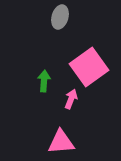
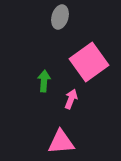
pink square: moved 5 px up
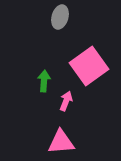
pink square: moved 4 px down
pink arrow: moved 5 px left, 2 px down
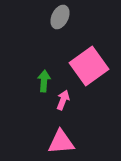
gray ellipse: rotated 10 degrees clockwise
pink arrow: moved 3 px left, 1 px up
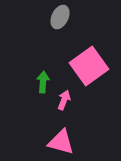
green arrow: moved 1 px left, 1 px down
pink arrow: moved 1 px right
pink triangle: rotated 20 degrees clockwise
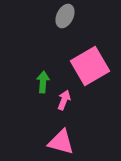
gray ellipse: moved 5 px right, 1 px up
pink square: moved 1 px right; rotated 6 degrees clockwise
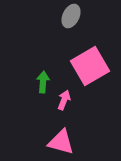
gray ellipse: moved 6 px right
